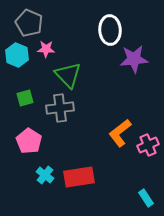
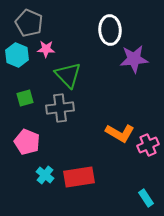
orange L-shape: rotated 112 degrees counterclockwise
pink pentagon: moved 2 px left, 1 px down; rotated 10 degrees counterclockwise
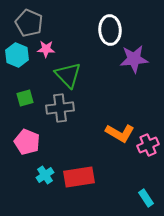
cyan cross: rotated 18 degrees clockwise
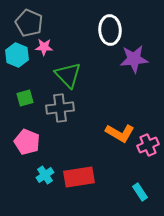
pink star: moved 2 px left, 2 px up
cyan rectangle: moved 6 px left, 6 px up
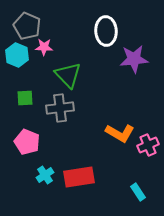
gray pentagon: moved 2 px left, 3 px down
white ellipse: moved 4 px left, 1 px down
green square: rotated 12 degrees clockwise
cyan rectangle: moved 2 px left
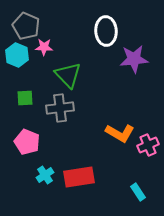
gray pentagon: moved 1 px left
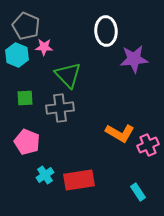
red rectangle: moved 3 px down
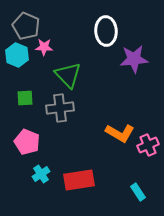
cyan cross: moved 4 px left, 1 px up
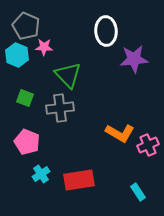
green square: rotated 24 degrees clockwise
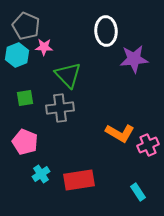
cyan hexagon: rotated 15 degrees clockwise
green square: rotated 30 degrees counterclockwise
pink pentagon: moved 2 px left
